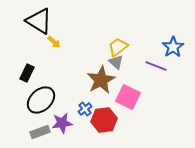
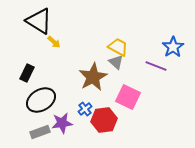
yellow trapezoid: rotated 65 degrees clockwise
brown star: moved 8 px left, 3 px up
black ellipse: rotated 12 degrees clockwise
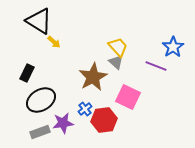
yellow trapezoid: rotated 20 degrees clockwise
purple star: moved 1 px right
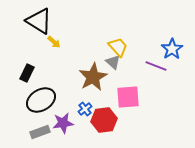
blue star: moved 1 px left, 2 px down
gray triangle: moved 3 px left
pink square: rotated 30 degrees counterclockwise
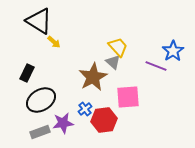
blue star: moved 1 px right, 2 px down
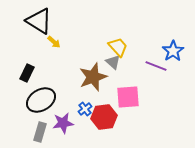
brown star: rotated 8 degrees clockwise
red hexagon: moved 3 px up
gray rectangle: rotated 54 degrees counterclockwise
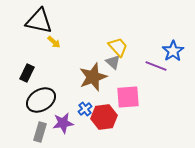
black triangle: rotated 20 degrees counterclockwise
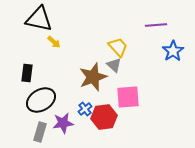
black triangle: moved 2 px up
gray triangle: moved 1 px right, 3 px down
purple line: moved 41 px up; rotated 25 degrees counterclockwise
black rectangle: rotated 18 degrees counterclockwise
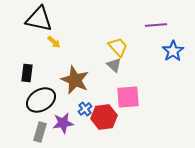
brown star: moved 18 px left, 3 px down; rotated 28 degrees counterclockwise
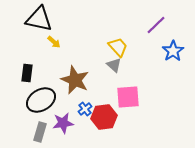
purple line: rotated 40 degrees counterclockwise
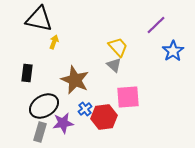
yellow arrow: rotated 112 degrees counterclockwise
black ellipse: moved 3 px right, 6 px down
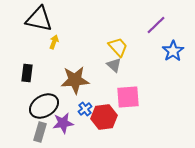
brown star: rotated 28 degrees counterclockwise
